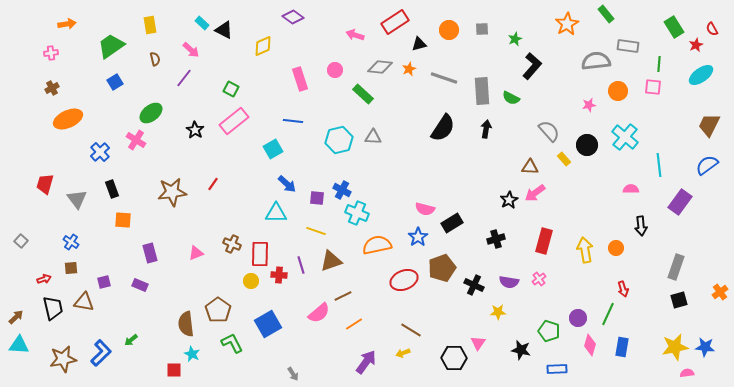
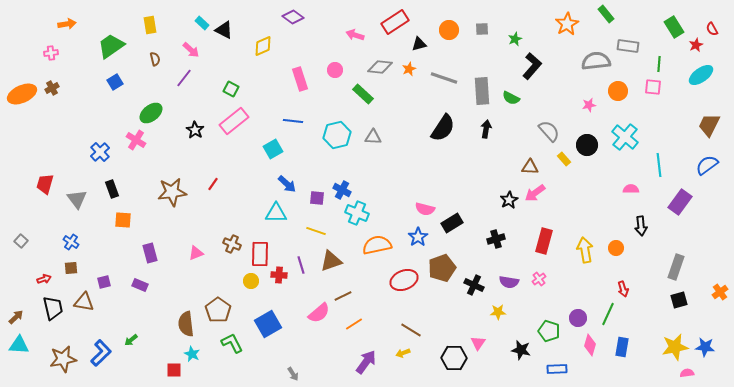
orange ellipse at (68, 119): moved 46 px left, 25 px up
cyan hexagon at (339, 140): moved 2 px left, 5 px up
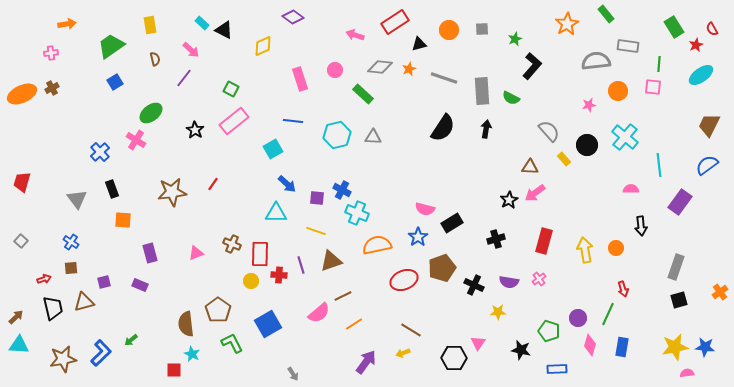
red trapezoid at (45, 184): moved 23 px left, 2 px up
brown triangle at (84, 302): rotated 25 degrees counterclockwise
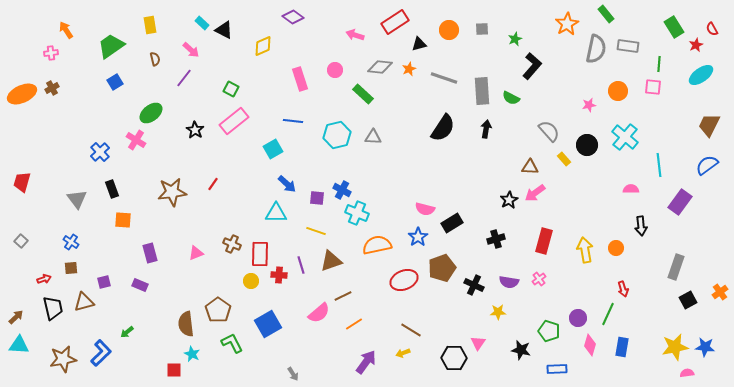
orange arrow at (67, 24): moved 1 px left, 6 px down; rotated 114 degrees counterclockwise
gray semicircle at (596, 61): moved 12 px up; rotated 108 degrees clockwise
black square at (679, 300): moved 9 px right; rotated 12 degrees counterclockwise
green arrow at (131, 340): moved 4 px left, 8 px up
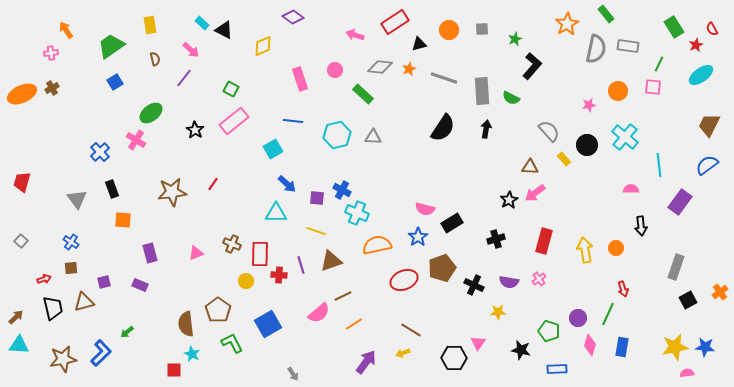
green line at (659, 64): rotated 21 degrees clockwise
yellow circle at (251, 281): moved 5 px left
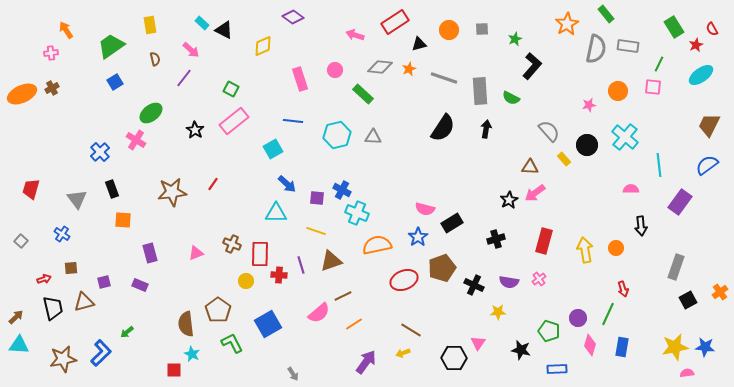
gray rectangle at (482, 91): moved 2 px left
red trapezoid at (22, 182): moved 9 px right, 7 px down
blue cross at (71, 242): moved 9 px left, 8 px up
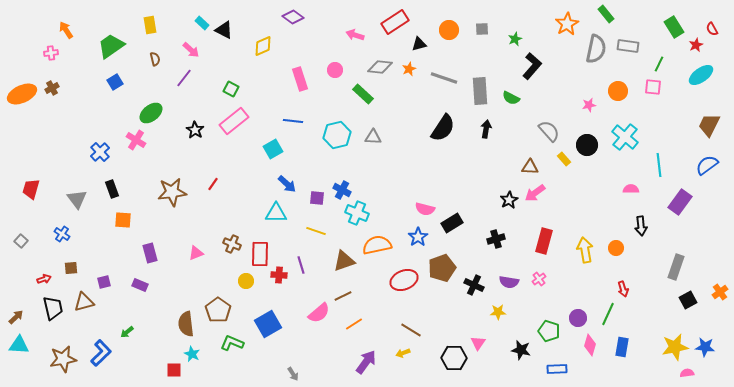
brown triangle at (331, 261): moved 13 px right
green L-shape at (232, 343): rotated 40 degrees counterclockwise
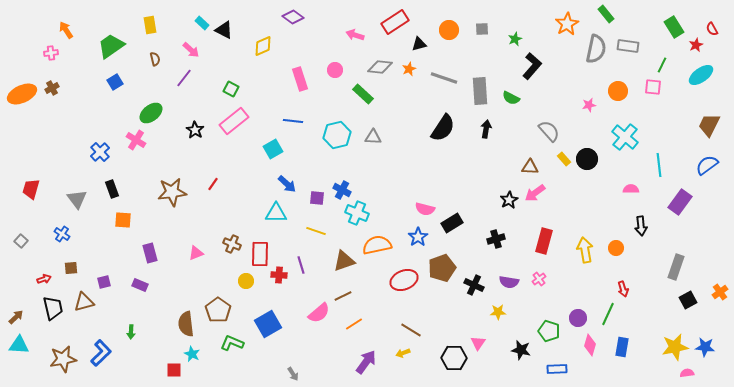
green line at (659, 64): moved 3 px right, 1 px down
black circle at (587, 145): moved 14 px down
green arrow at (127, 332): moved 4 px right; rotated 48 degrees counterclockwise
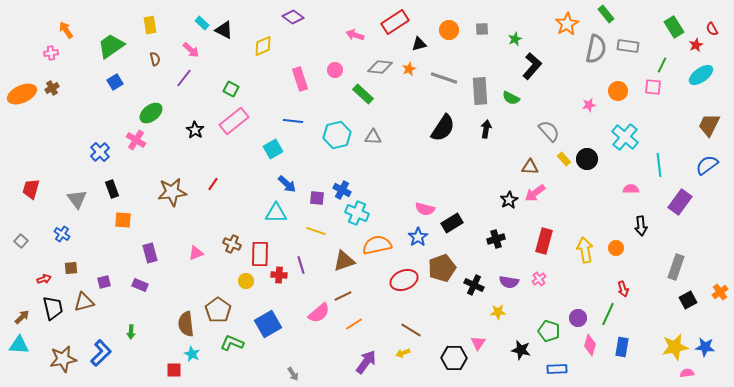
brown arrow at (16, 317): moved 6 px right
